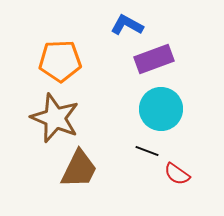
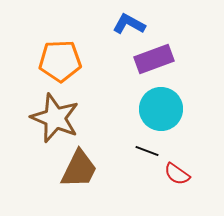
blue L-shape: moved 2 px right, 1 px up
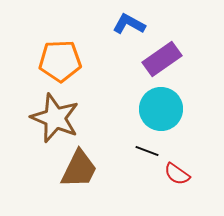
purple rectangle: moved 8 px right; rotated 15 degrees counterclockwise
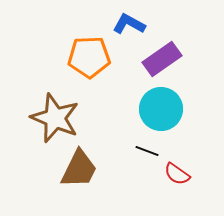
orange pentagon: moved 29 px right, 4 px up
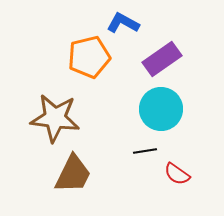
blue L-shape: moved 6 px left, 1 px up
orange pentagon: rotated 12 degrees counterclockwise
brown star: rotated 15 degrees counterclockwise
black line: moved 2 px left; rotated 30 degrees counterclockwise
brown trapezoid: moved 6 px left, 5 px down
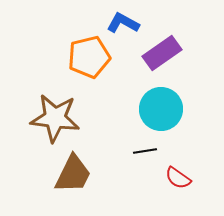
purple rectangle: moved 6 px up
red semicircle: moved 1 px right, 4 px down
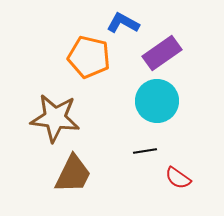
orange pentagon: rotated 27 degrees clockwise
cyan circle: moved 4 px left, 8 px up
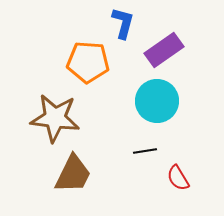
blue L-shape: rotated 76 degrees clockwise
purple rectangle: moved 2 px right, 3 px up
orange pentagon: moved 1 px left, 5 px down; rotated 9 degrees counterclockwise
red semicircle: rotated 24 degrees clockwise
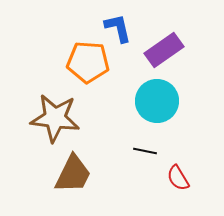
blue L-shape: moved 5 px left, 5 px down; rotated 28 degrees counterclockwise
black line: rotated 20 degrees clockwise
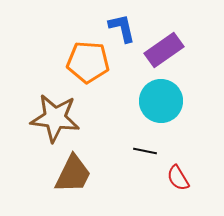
blue L-shape: moved 4 px right
cyan circle: moved 4 px right
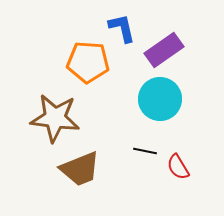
cyan circle: moved 1 px left, 2 px up
brown trapezoid: moved 7 px right, 5 px up; rotated 42 degrees clockwise
red semicircle: moved 11 px up
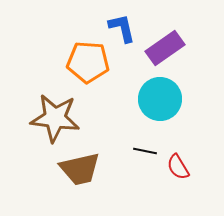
purple rectangle: moved 1 px right, 2 px up
brown trapezoid: rotated 9 degrees clockwise
